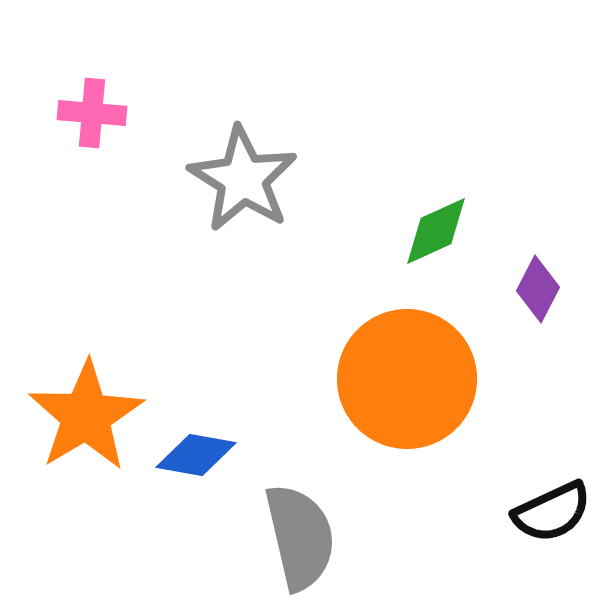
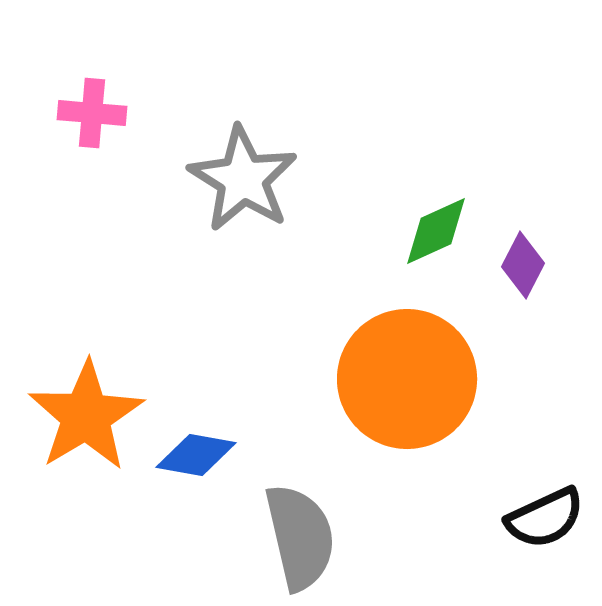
purple diamond: moved 15 px left, 24 px up
black semicircle: moved 7 px left, 6 px down
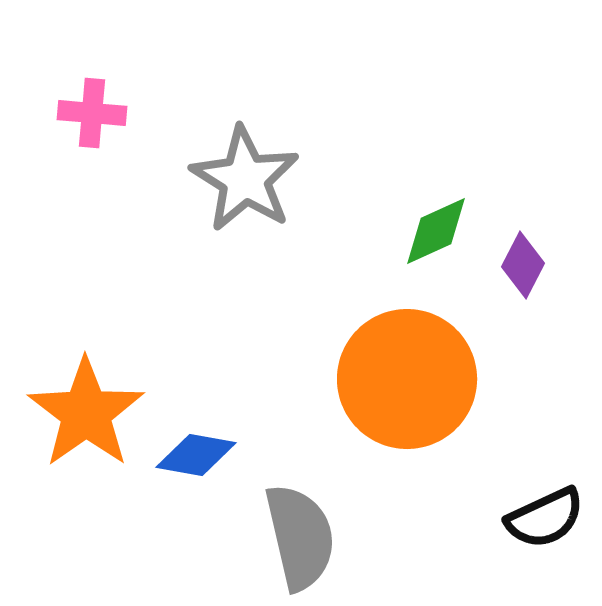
gray star: moved 2 px right
orange star: moved 3 px up; rotated 4 degrees counterclockwise
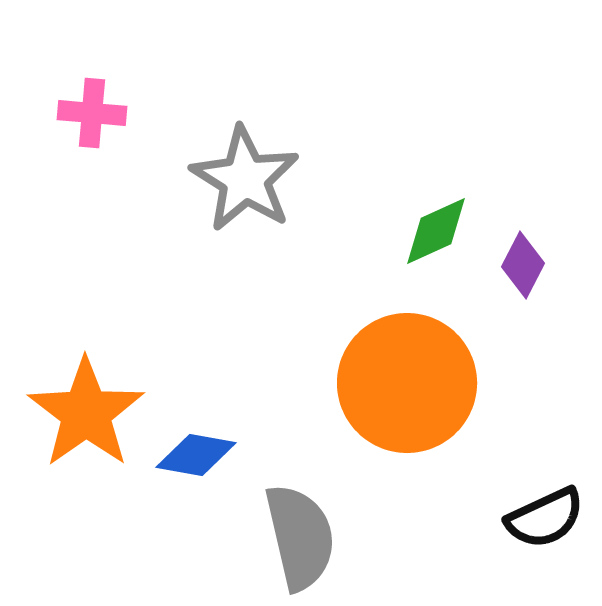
orange circle: moved 4 px down
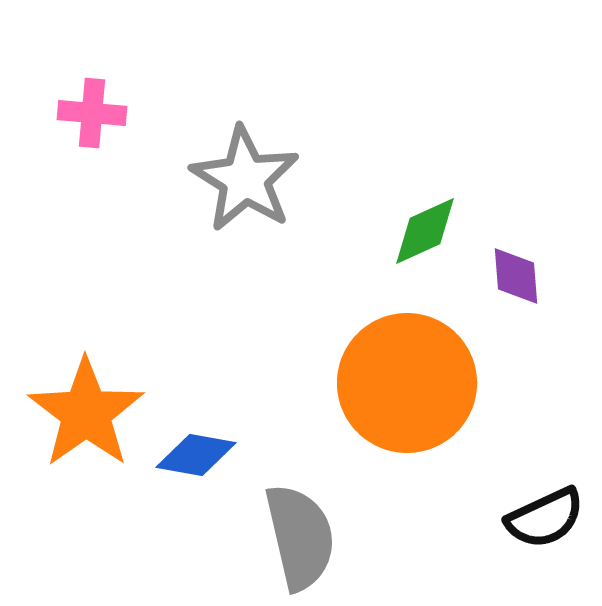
green diamond: moved 11 px left
purple diamond: moved 7 px left, 11 px down; rotated 32 degrees counterclockwise
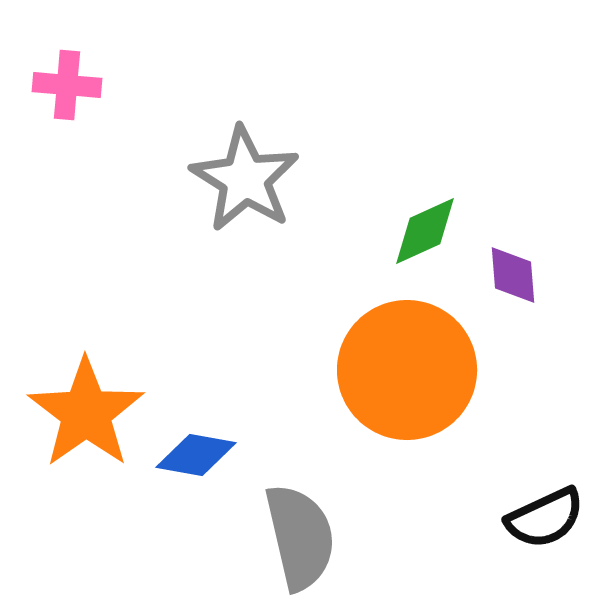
pink cross: moved 25 px left, 28 px up
purple diamond: moved 3 px left, 1 px up
orange circle: moved 13 px up
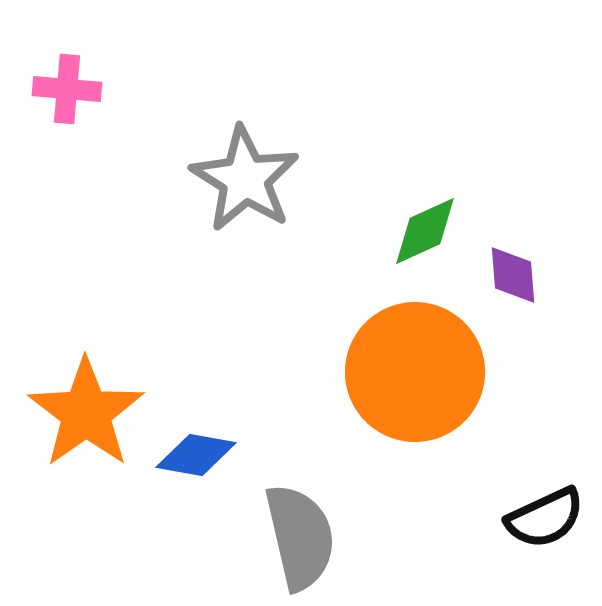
pink cross: moved 4 px down
orange circle: moved 8 px right, 2 px down
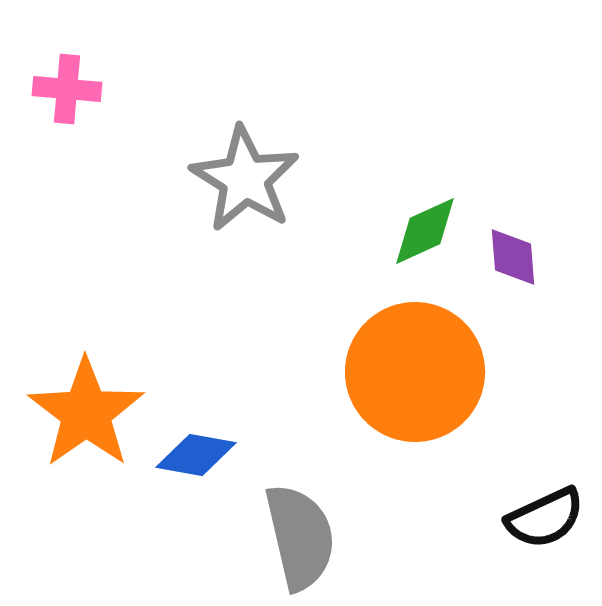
purple diamond: moved 18 px up
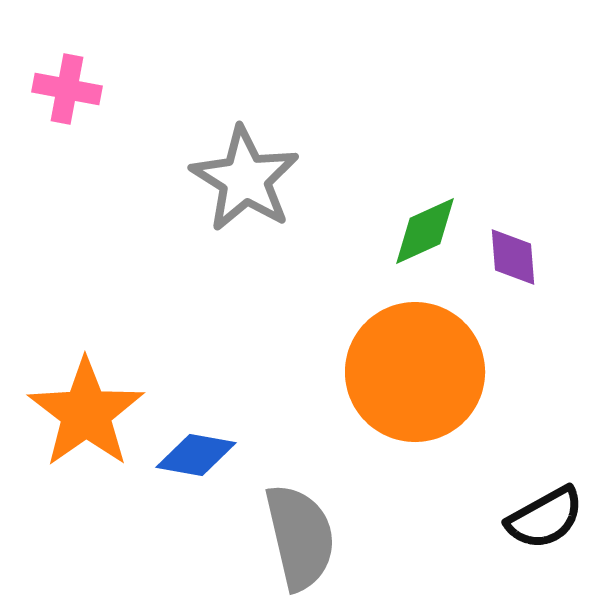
pink cross: rotated 6 degrees clockwise
black semicircle: rotated 4 degrees counterclockwise
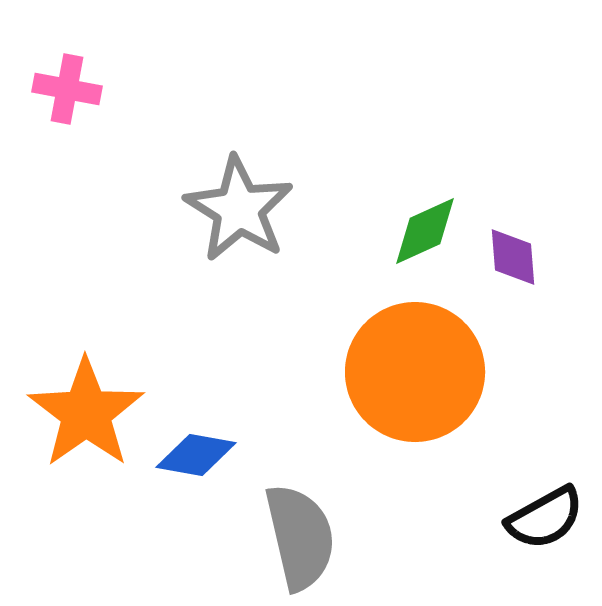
gray star: moved 6 px left, 30 px down
